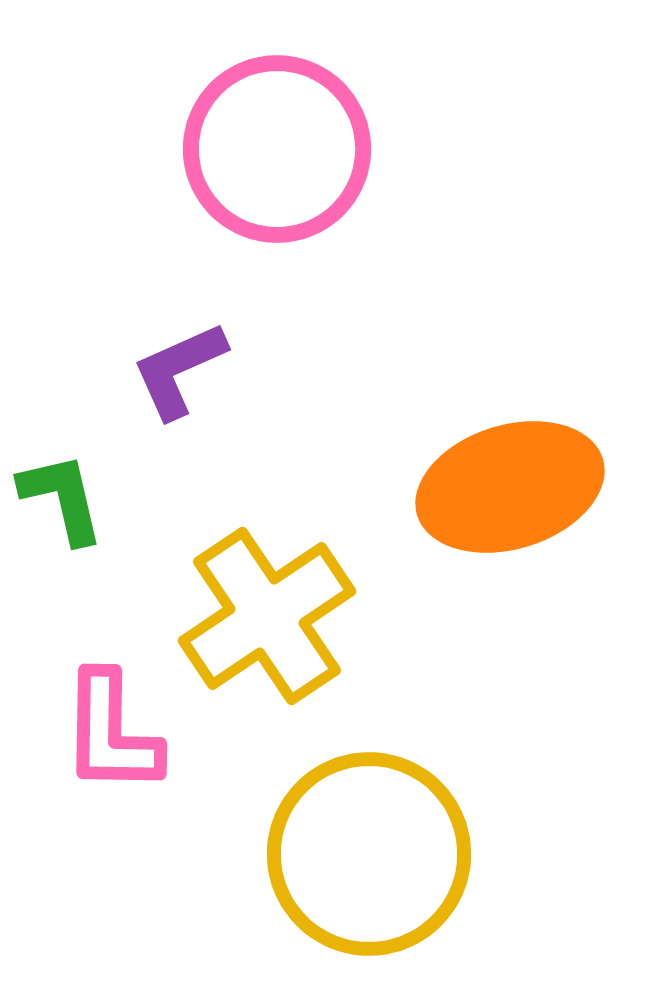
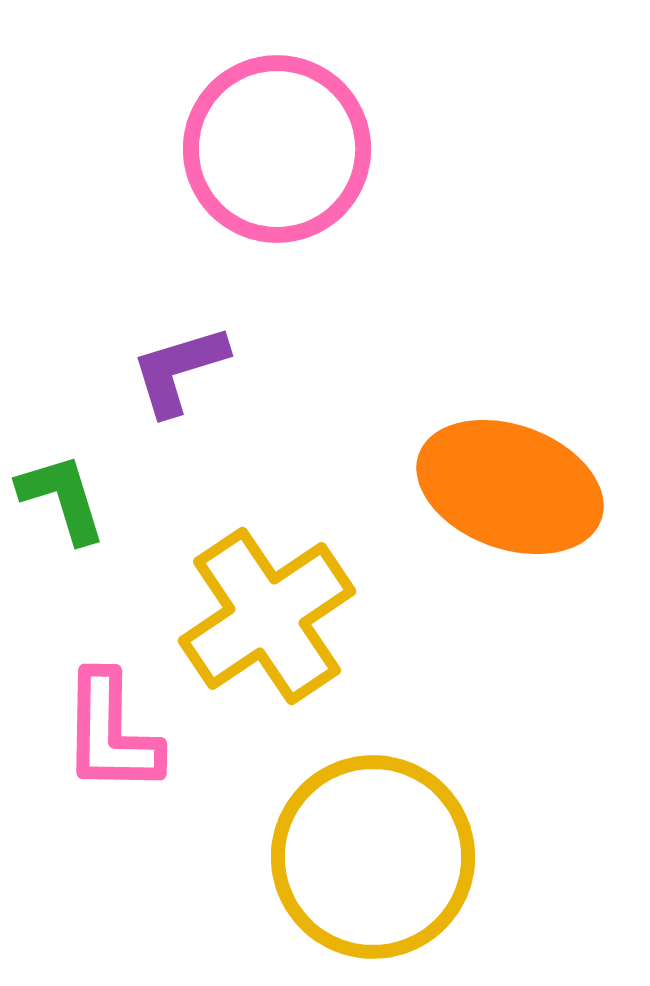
purple L-shape: rotated 7 degrees clockwise
orange ellipse: rotated 37 degrees clockwise
green L-shape: rotated 4 degrees counterclockwise
yellow circle: moved 4 px right, 3 px down
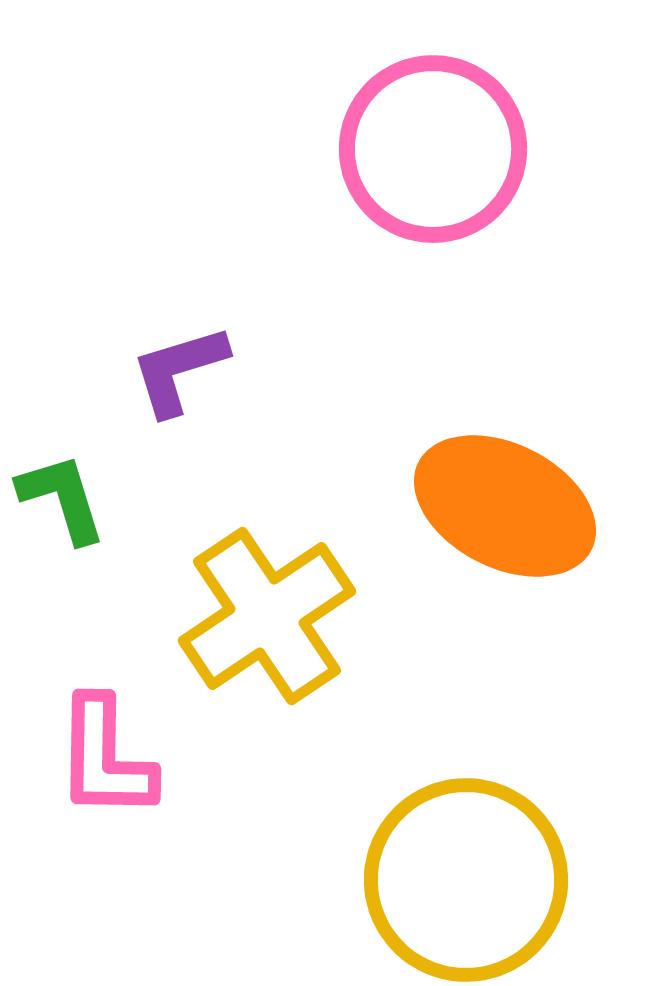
pink circle: moved 156 px right
orange ellipse: moved 5 px left, 19 px down; rotated 7 degrees clockwise
pink L-shape: moved 6 px left, 25 px down
yellow circle: moved 93 px right, 23 px down
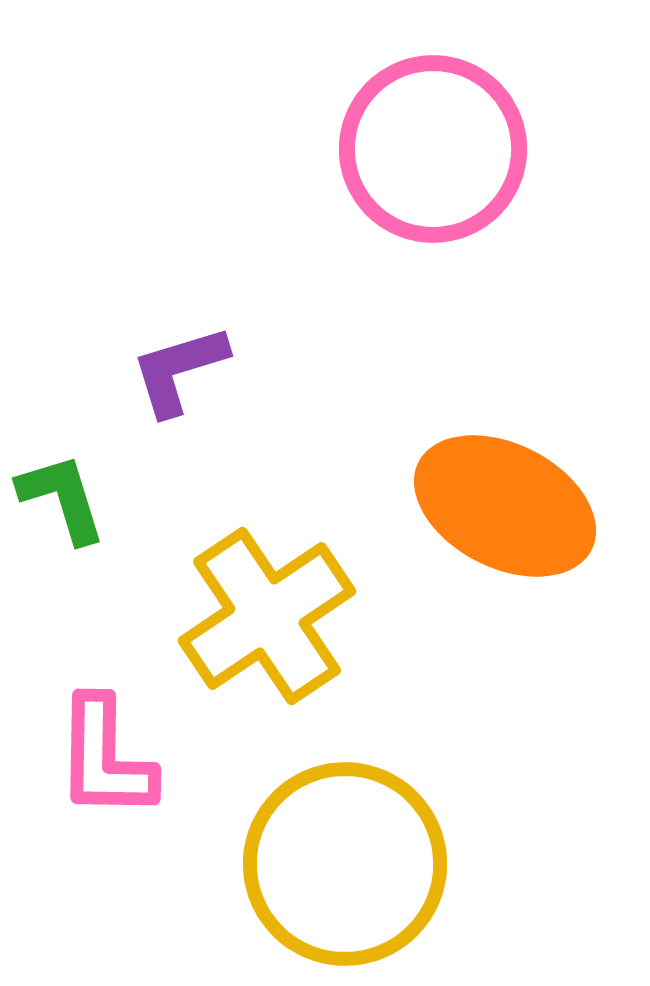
yellow circle: moved 121 px left, 16 px up
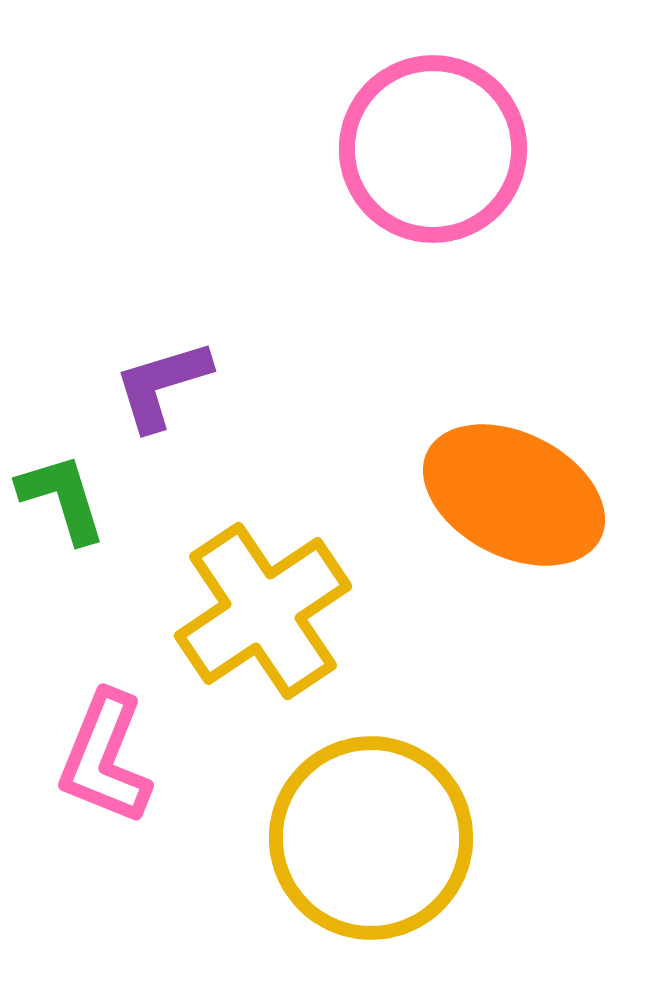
purple L-shape: moved 17 px left, 15 px down
orange ellipse: moved 9 px right, 11 px up
yellow cross: moved 4 px left, 5 px up
pink L-shape: rotated 21 degrees clockwise
yellow circle: moved 26 px right, 26 px up
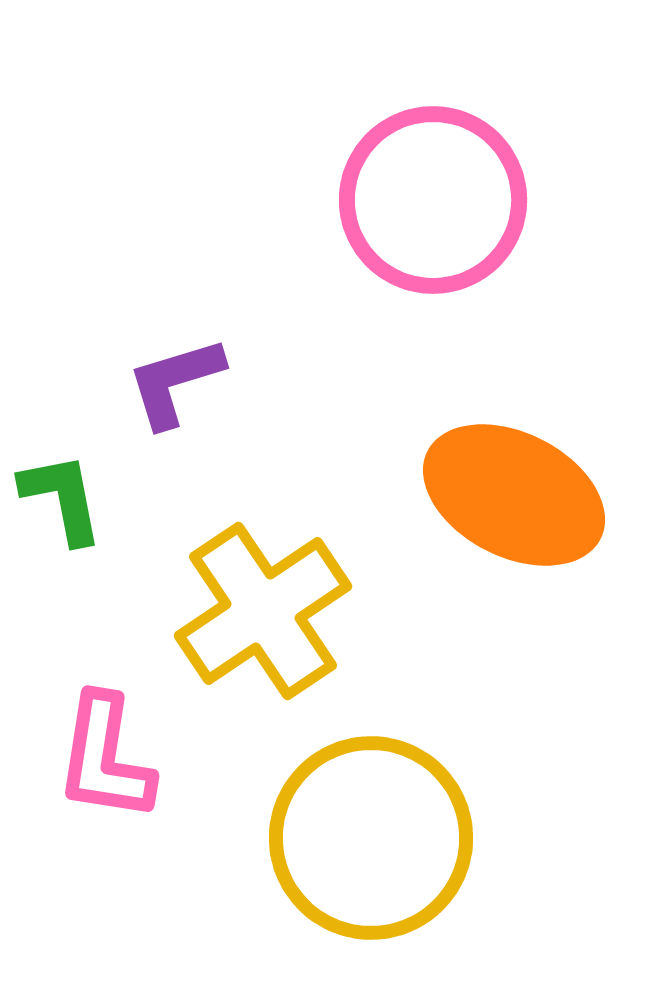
pink circle: moved 51 px down
purple L-shape: moved 13 px right, 3 px up
green L-shape: rotated 6 degrees clockwise
pink L-shape: rotated 13 degrees counterclockwise
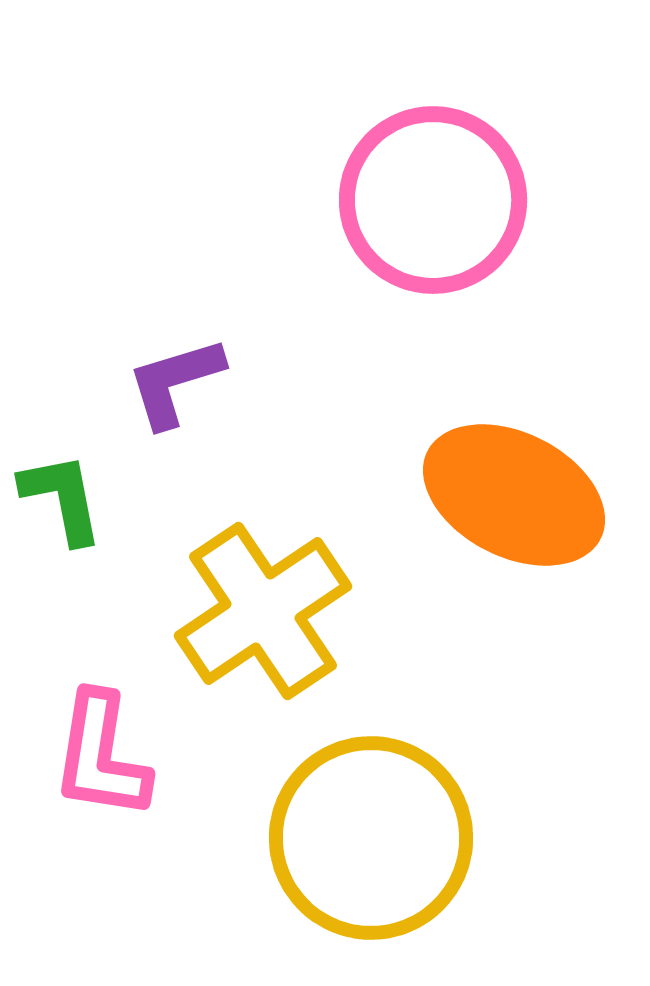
pink L-shape: moved 4 px left, 2 px up
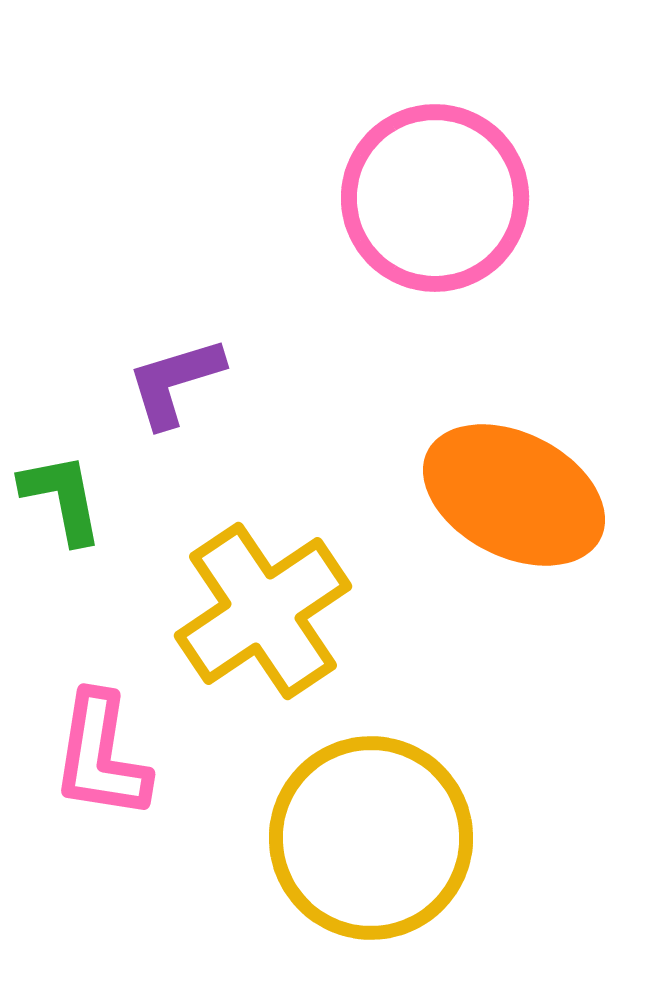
pink circle: moved 2 px right, 2 px up
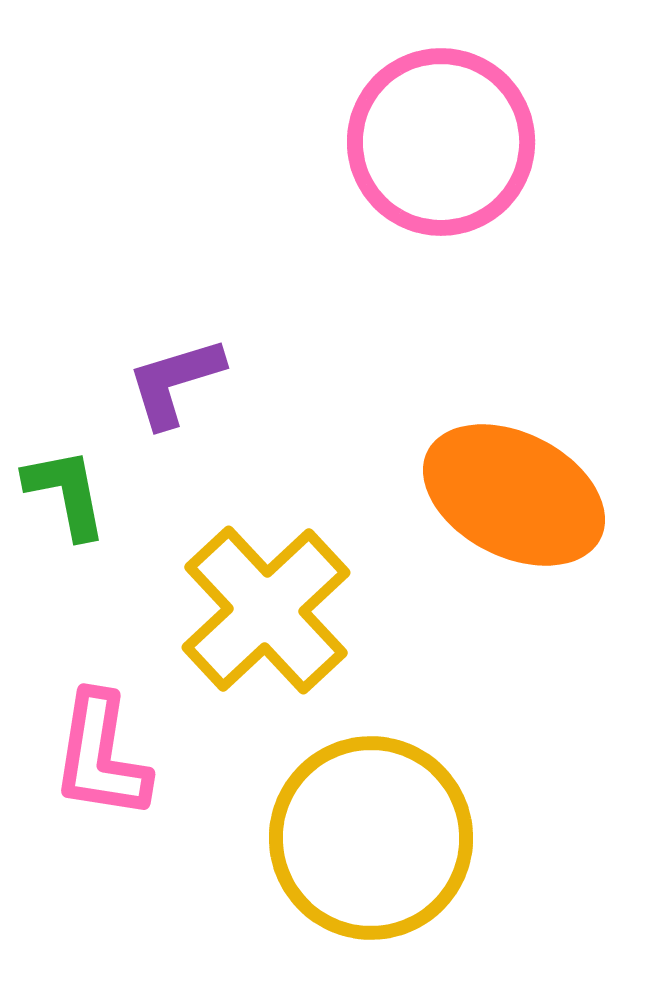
pink circle: moved 6 px right, 56 px up
green L-shape: moved 4 px right, 5 px up
yellow cross: moved 3 px right, 1 px up; rotated 9 degrees counterclockwise
